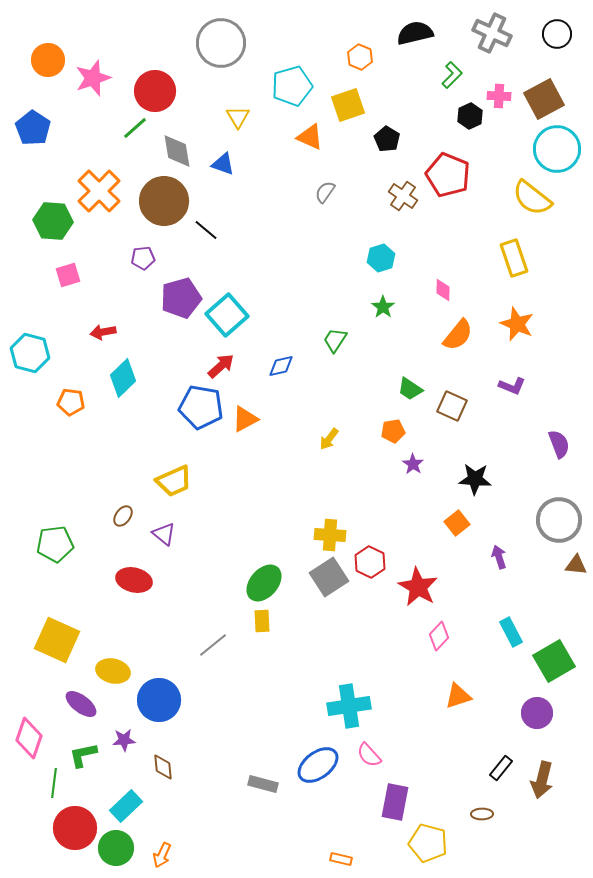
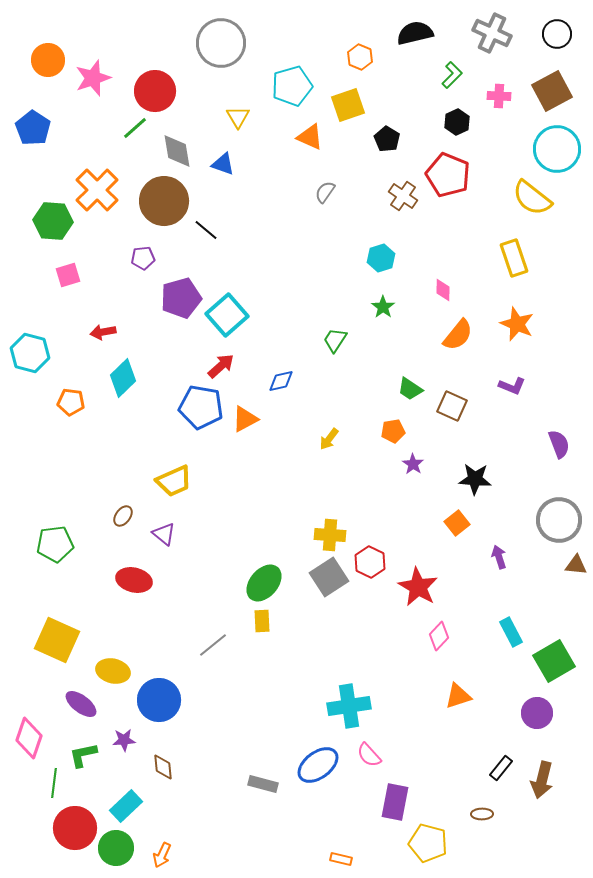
brown square at (544, 99): moved 8 px right, 8 px up
black hexagon at (470, 116): moved 13 px left, 6 px down
orange cross at (99, 191): moved 2 px left, 1 px up
blue diamond at (281, 366): moved 15 px down
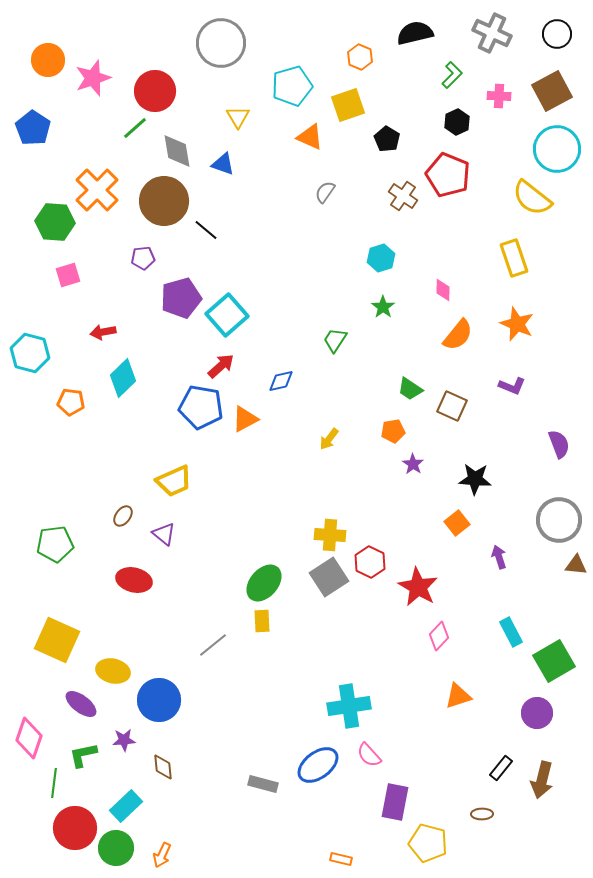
green hexagon at (53, 221): moved 2 px right, 1 px down
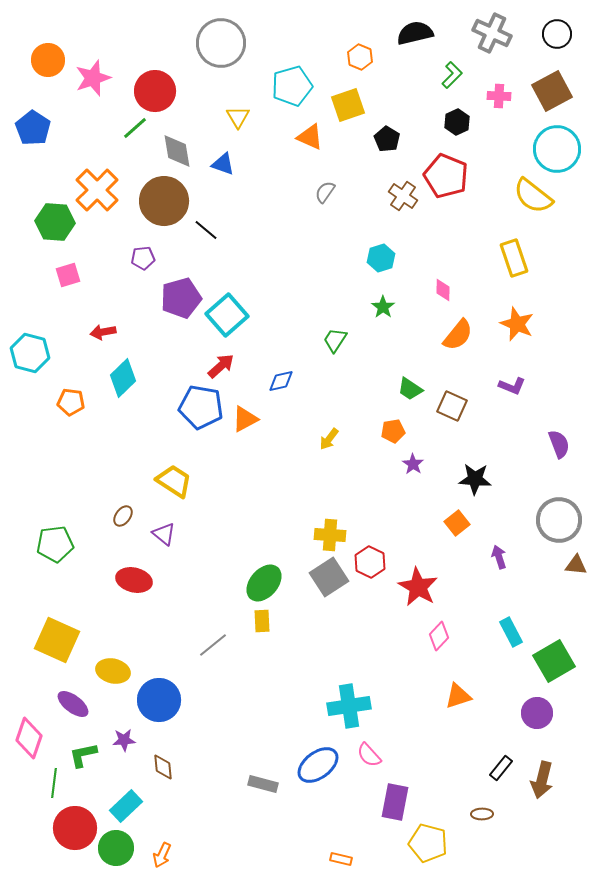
red pentagon at (448, 175): moved 2 px left, 1 px down
yellow semicircle at (532, 198): moved 1 px right, 2 px up
yellow trapezoid at (174, 481): rotated 123 degrees counterclockwise
purple ellipse at (81, 704): moved 8 px left
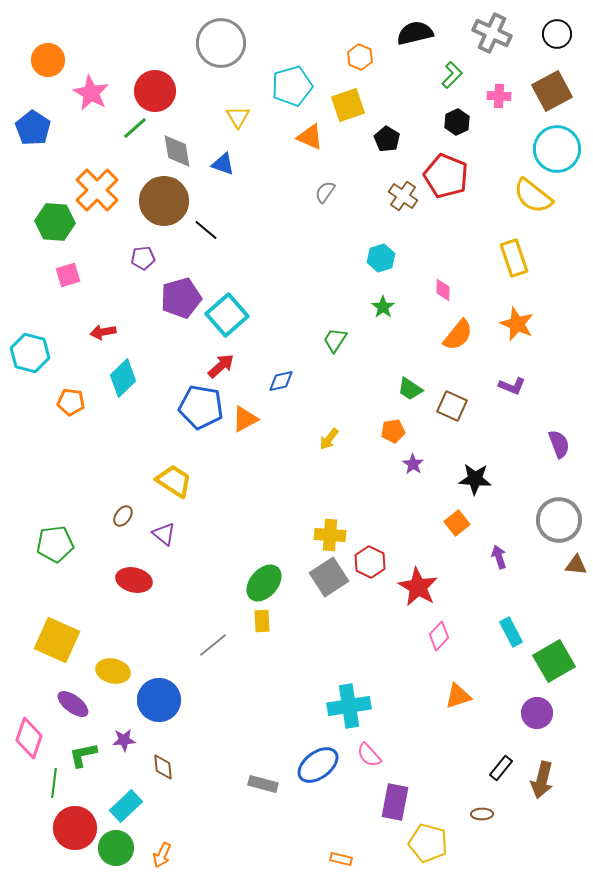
pink star at (93, 78): moved 2 px left, 15 px down; rotated 24 degrees counterclockwise
